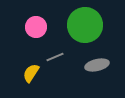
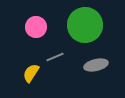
gray ellipse: moved 1 px left
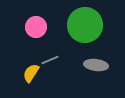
gray line: moved 5 px left, 3 px down
gray ellipse: rotated 20 degrees clockwise
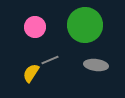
pink circle: moved 1 px left
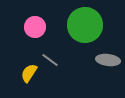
gray line: rotated 60 degrees clockwise
gray ellipse: moved 12 px right, 5 px up
yellow semicircle: moved 2 px left
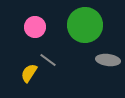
gray line: moved 2 px left
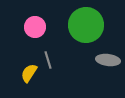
green circle: moved 1 px right
gray line: rotated 36 degrees clockwise
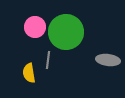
green circle: moved 20 px left, 7 px down
gray line: rotated 24 degrees clockwise
yellow semicircle: rotated 42 degrees counterclockwise
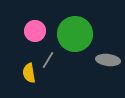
pink circle: moved 4 px down
green circle: moved 9 px right, 2 px down
gray line: rotated 24 degrees clockwise
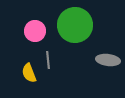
green circle: moved 9 px up
gray line: rotated 36 degrees counterclockwise
yellow semicircle: rotated 12 degrees counterclockwise
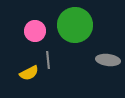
yellow semicircle: rotated 96 degrees counterclockwise
